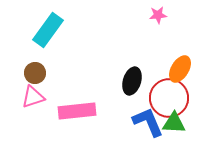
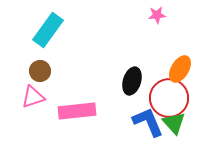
pink star: moved 1 px left
brown circle: moved 5 px right, 2 px up
green triangle: rotated 45 degrees clockwise
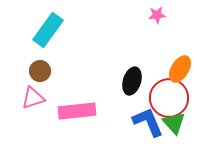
pink triangle: moved 1 px down
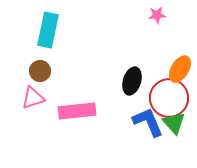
cyan rectangle: rotated 24 degrees counterclockwise
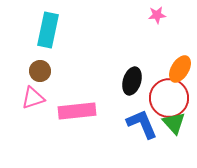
blue L-shape: moved 6 px left, 2 px down
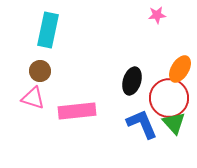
pink triangle: rotated 35 degrees clockwise
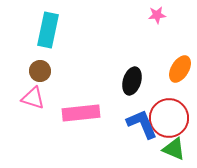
red circle: moved 20 px down
pink rectangle: moved 4 px right, 2 px down
green triangle: moved 26 px down; rotated 25 degrees counterclockwise
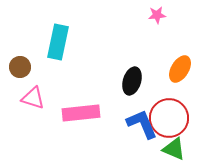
cyan rectangle: moved 10 px right, 12 px down
brown circle: moved 20 px left, 4 px up
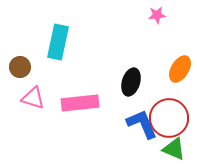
black ellipse: moved 1 px left, 1 px down
pink rectangle: moved 1 px left, 10 px up
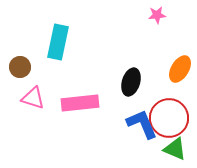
green triangle: moved 1 px right
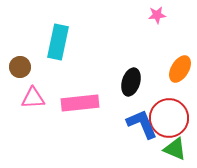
pink triangle: rotated 20 degrees counterclockwise
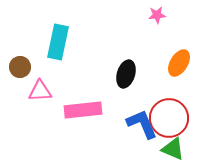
orange ellipse: moved 1 px left, 6 px up
black ellipse: moved 5 px left, 8 px up
pink triangle: moved 7 px right, 7 px up
pink rectangle: moved 3 px right, 7 px down
green triangle: moved 2 px left
